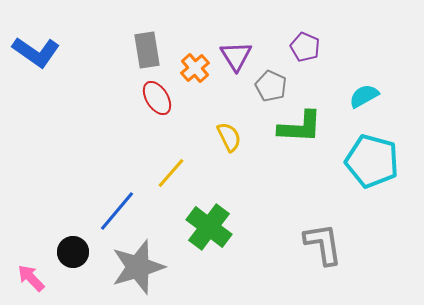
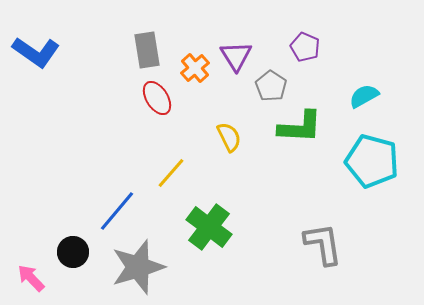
gray pentagon: rotated 8 degrees clockwise
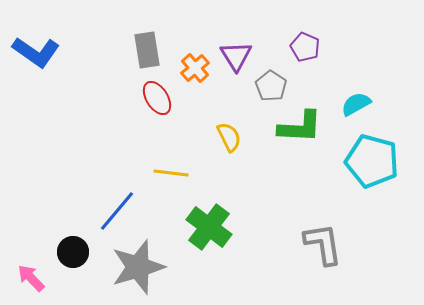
cyan semicircle: moved 8 px left, 8 px down
yellow line: rotated 56 degrees clockwise
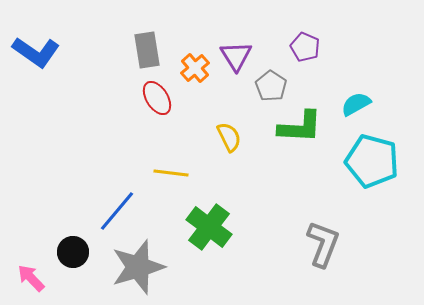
gray L-shape: rotated 30 degrees clockwise
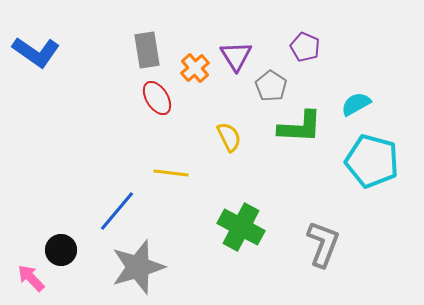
green cross: moved 32 px right; rotated 9 degrees counterclockwise
black circle: moved 12 px left, 2 px up
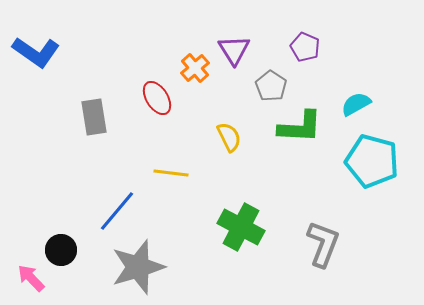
gray rectangle: moved 53 px left, 67 px down
purple triangle: moved 2 px left, 6 px up
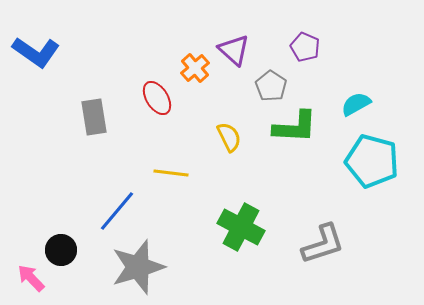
purple triangle: rotated 16 degrees counterclockwise
green L-shape: moved 5 px left
gray L-shape: rotated 51 degrees clockwise
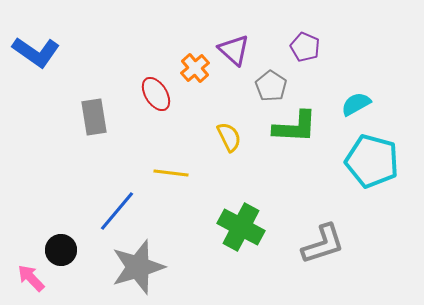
red ellipse: moved 1 px left, 4 px up
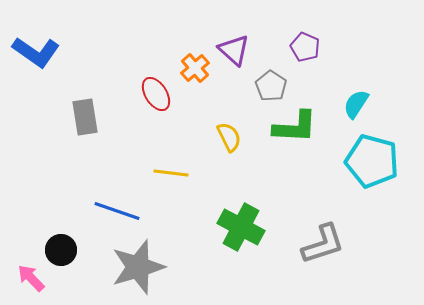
cyan semicircle: rotated 28 degrees counterclockwise
gray rectangle: moved 9 px left
blue line: rotated 69 degrees clockwise
